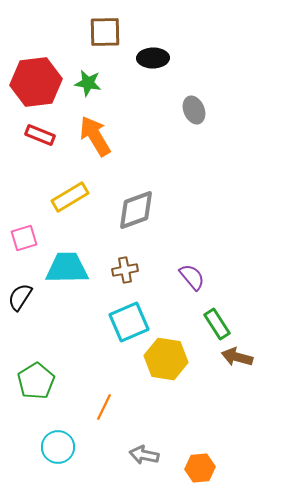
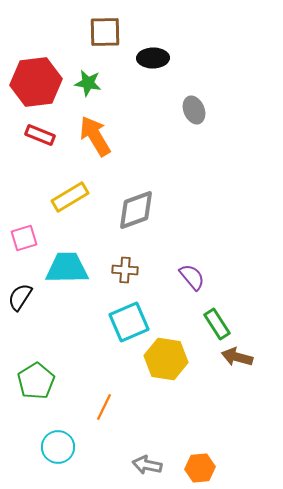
brown cross: rotated 15 degrees clockwise
gray arrow: moved 3 px right, 10 px down
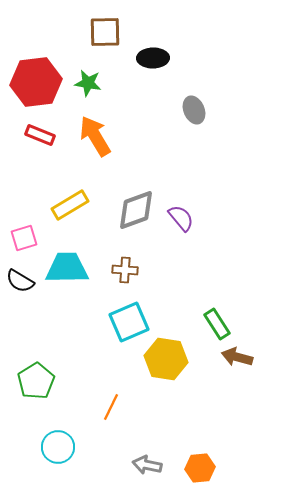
yellow rectangle: moved 8 px down
purple semicircle: moved 11 px left, 59 px up
black semicircle: moved 16 px up; rotated 92 degrees counterclockwise
orange line: moved 7 px right
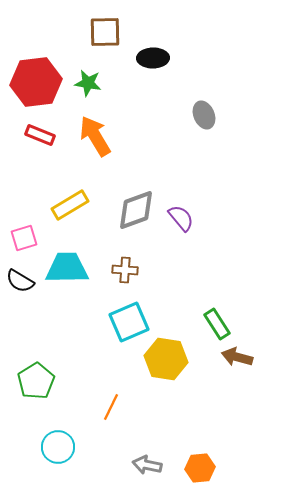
gray ellipse: moved 10 px right, 5 px down
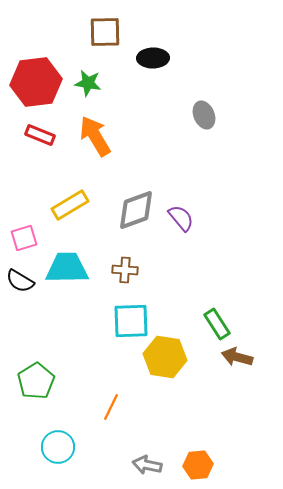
cyan square: moved 2 px right, 1 px up; rotated 21 degrees clockwise
yellow hexagon: moved 1 px left, 2 px up
orange hexagon: moved 2 px left, 3 px up
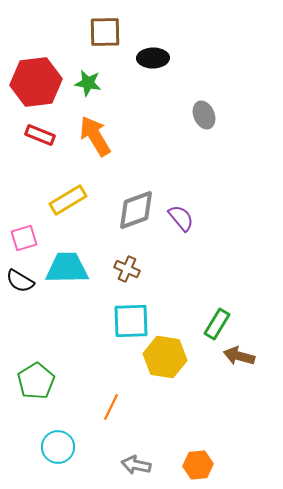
yellow rectangle: moved 2 px left, 5 px up
brown cross: moved 2 px right, 1 px up; rotated 20 degrees clockwise
green rectangle: rotated 64 degrees clockwise
brown arrow: moved 2 px right, 1 px up
gray arrow: moved 11 px left
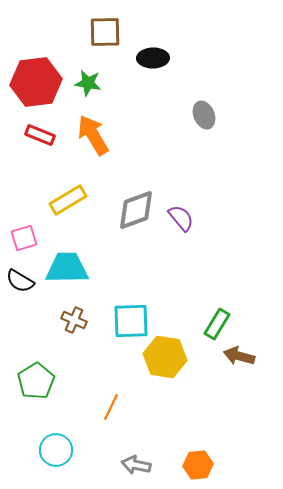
orange arrow: moved 2 px left, 1 px up
brown cross: moved 53 px left, 51 px down
cyan circle: moved 2 px left, 3 px down
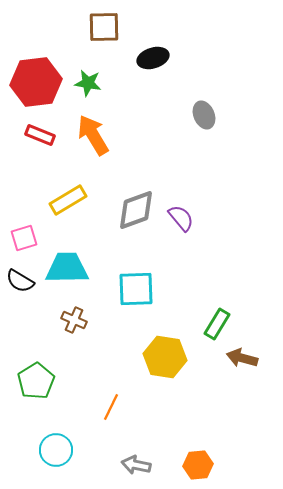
brown square: moved 1 px left, 5 px up
black ellipse: rotated 16 degrees counterclockwise
cyan square: moved 5 px right, 32 px up
brown arrow: moved 3 px right, 2 px down
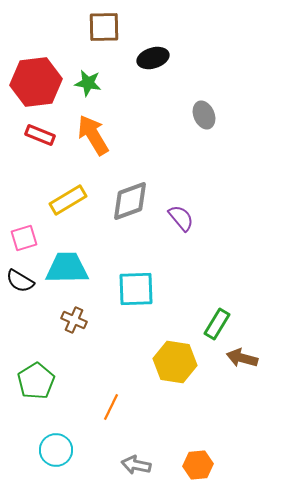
gray diamond: moved 6 px left, 9 px up
yellow hexagon: moved 10 px right, 5 px down
